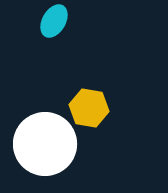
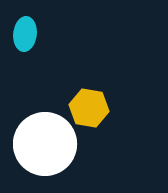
cyan ellipse: moved 29 px left, 13 px down; rotated 24 degrees counterclockwise
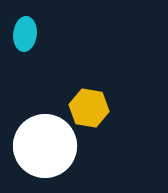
white circle: moved 2 px down
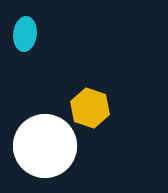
yellow hexagon: moved 1 px right; rotated 9 degrees clockwise
